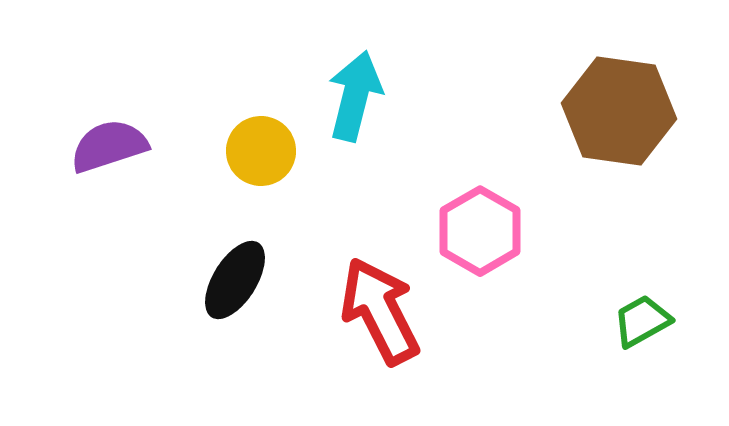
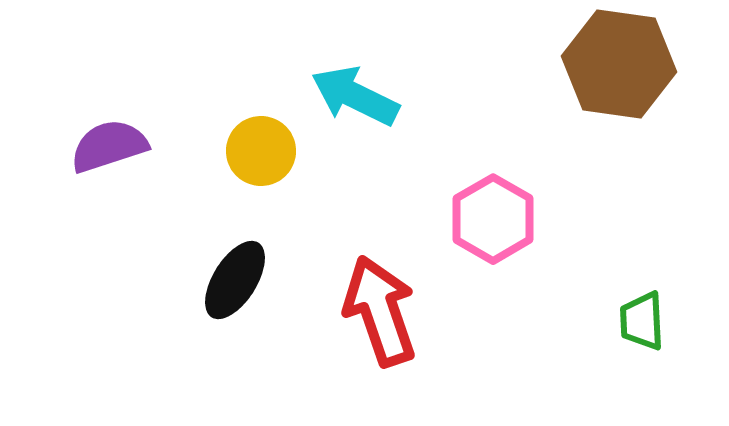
cyan arrow: rotated 78 degrees counterclockwise
brown hexagon: moved 47 px up
pink hexagon: moved 13 px right, 12 px up
red arrow: rotated 8 degrees clockwise
green trapezoid: rotated 64 degrees counterclockwise
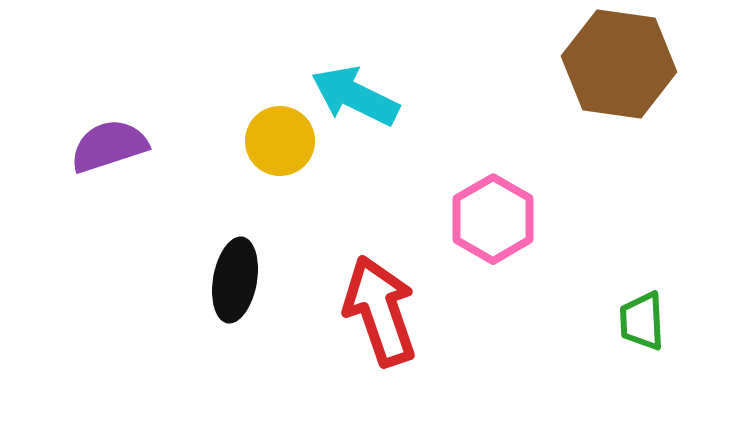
yellow circle: moved 19 px right, 10 px up
black ellipse: rotated 22 degrees counterclockwise
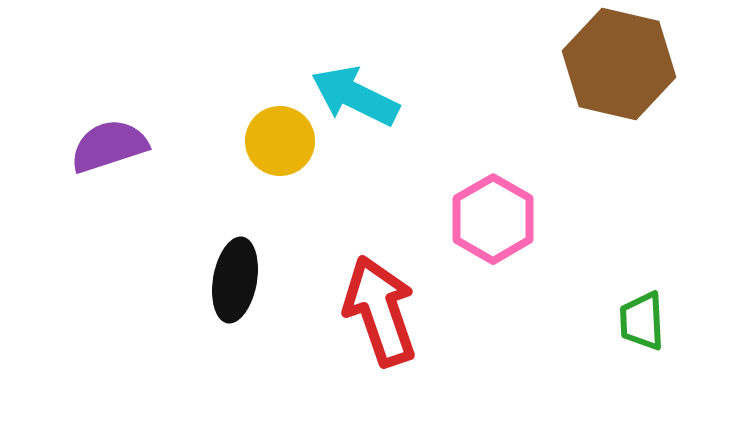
brown hexagon: rotated 5 degrees clockwise
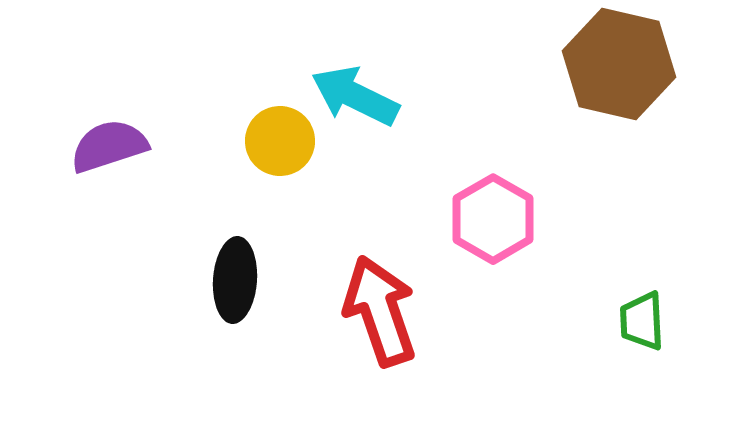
black ellipse: rotated 6 degrees counterclockwise
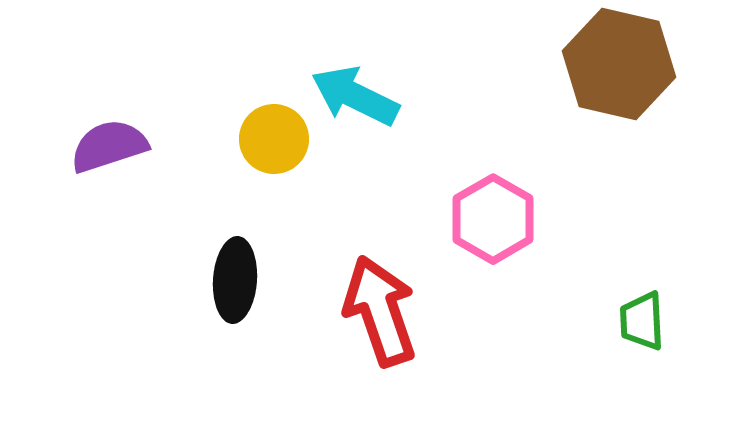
yellow circle: moved 6 px left, 2 px up
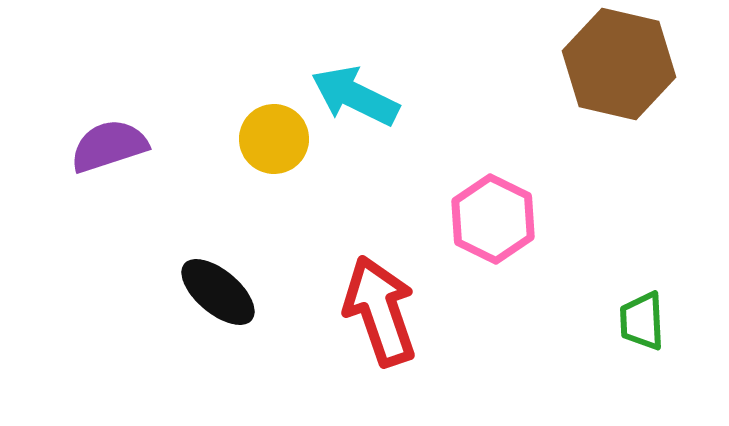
pink hexagon: rotated 4 degrees counterclockwise
black ellipse: moved 17 px left, 12 px down; rotated 54 degrees counterclockwise
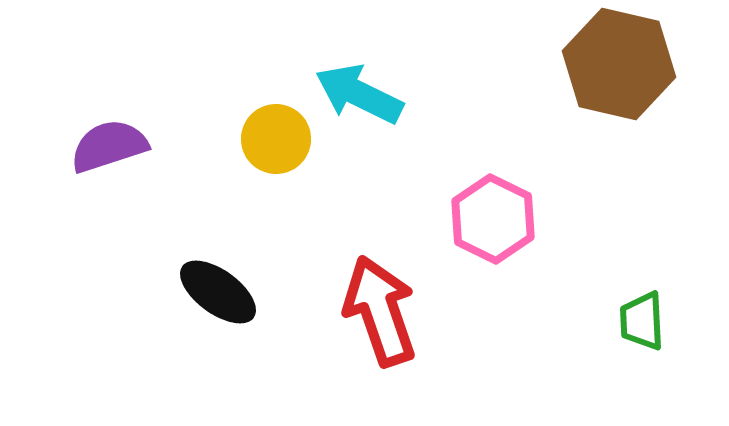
cyan arrow: moved 4 px right, 2 px up
yellow circle: moved 2 px right
black ellipse: rotated 4 degrees counterclockwise
